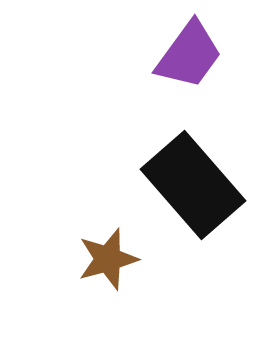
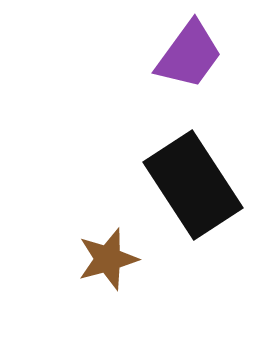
black rectangle: rotated 8 degrees clockwise
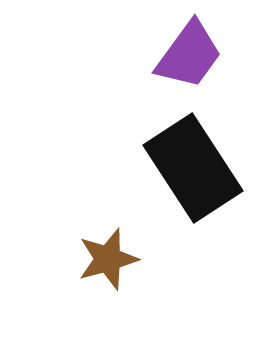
black rectangle: moved 17 px up
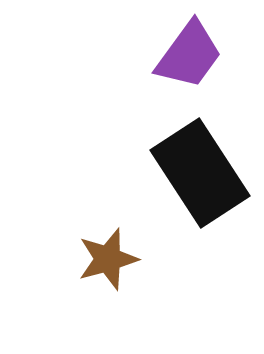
black rectangle: moved 7 px right, 5 px down
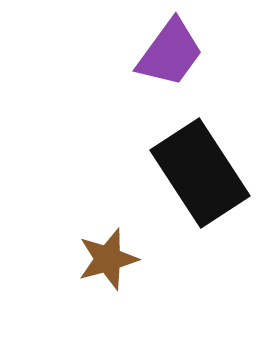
purple trapezoid: moved 19 px left, 2 px up
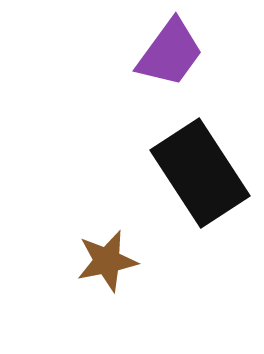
brown star: moved 1 px left, 2 px down; rotated 4 degrees clockwise
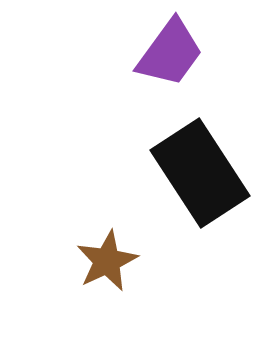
brown star: rotated 14 degrees counterclockwise
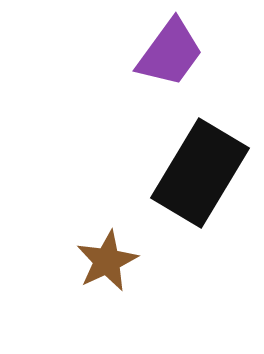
black rectangle: rotated 64 degrees clockwise
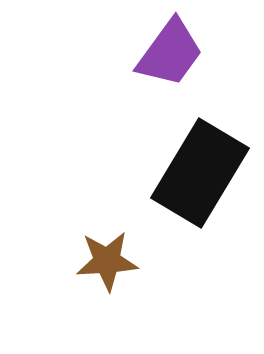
brown star: rotated 22 degrees clockwise
